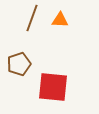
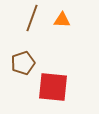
orange triangle: moved 2 px right
brown pentagon: moved 4 px right, 1 px up
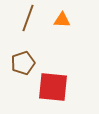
brown line: moved 4 px left
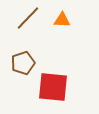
brown line: rotated 24 degrees clockwise
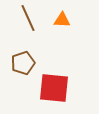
brown line: rotated 68 degrees counterclockwise
red square: moved 1 px right, 1 px down
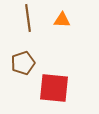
brown line: rotated 16 degrees clockwise
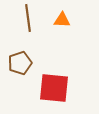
brown pentagon: moved 3 px left
